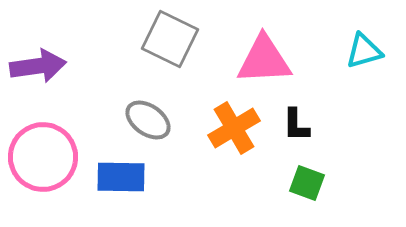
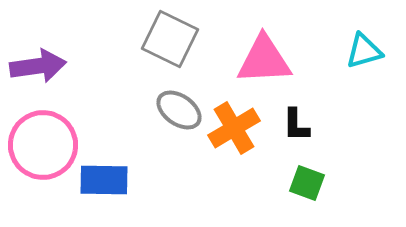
gray ellipse: moved 31 px right, 10 px up
pink circle: moved 12 px up
blue rectangle: moved 17 px left, 3 px down
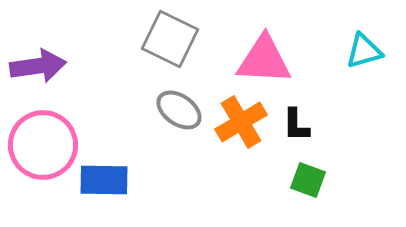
pink triangle: rotated 6 degrees clockwise
orange cross: moved 7 px right, 6 px up
green square: moved 1 px right, 3 px up
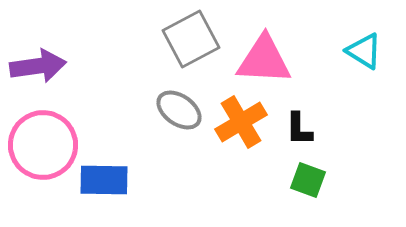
gray square: moved 21 px right; rotated 36 degrees clockwise
cyan triangle: rotated 48 degrees clockwise
black L-shape: moved 3 px right, 4 px down
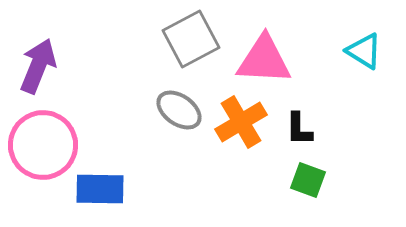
purple arrow: rotated 60 degrees counterclockwise
blue rectangle: moved 4 px left, 9 px down
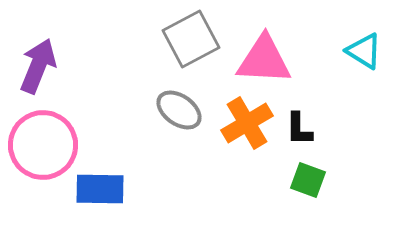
orange cross: moved 6 px right, 1 px down
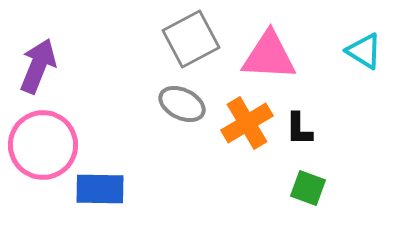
pink triangle: moved 5 px right, 4 px up
gray ellipse: moved 3 px right, 6 px up; rotated 9 degrees counterclockwise
green square: moved 8 px down
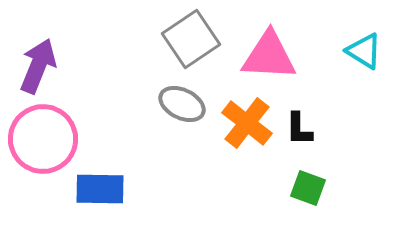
gray square: rotated 6 degrees counterclockwise
orange cross: rotated 21 degrees counterclockwise
pink circle: moved 6 px up
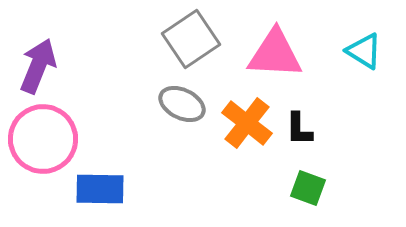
pink triangle: moved 6 px right, 2 px up
